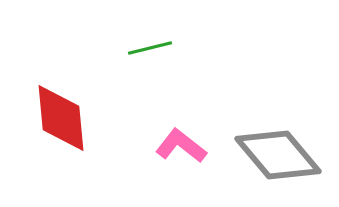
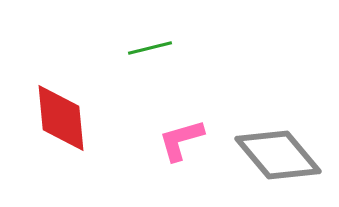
pink L-shape: moved 6 px up; rotated 54 degrees counterclockwise
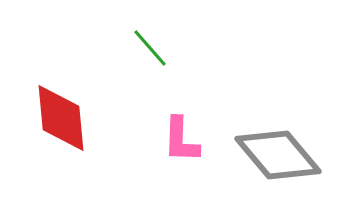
green line: rotated 63 degrees clockwise
pink L-shape: rotated 72 degrees counterclockwise
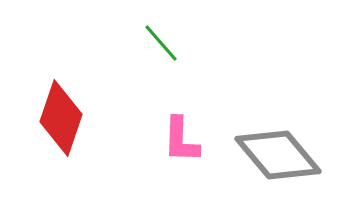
green line: moved 11 px right, 5 px up
red diamond: rotated 24 degrees clockwise
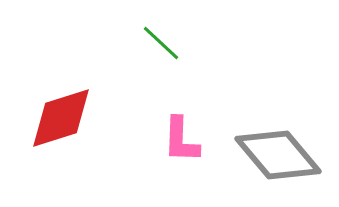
green line: rotated 6 degrees counterclockwise
red diamond: rotated 54 degrees clockwise
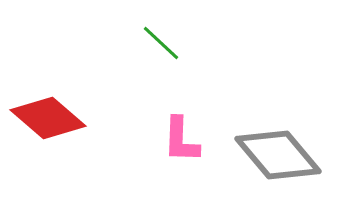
red diamond: moved 13 px left; rotated 58 degrees clockwise
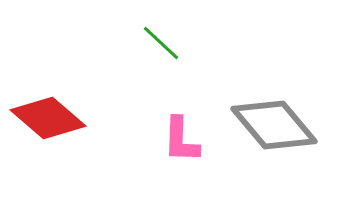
gray diamond: moved 4 px left, 30 px up
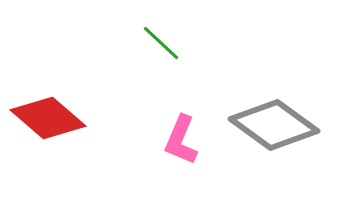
gray diamond: rotated 14 degrees counterclockwise
pink L-shape: rotated 21 degrees clockwise
